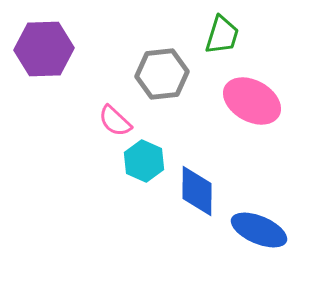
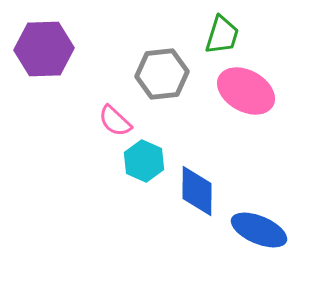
pink ellipse: moved 6 px left, 10 px up
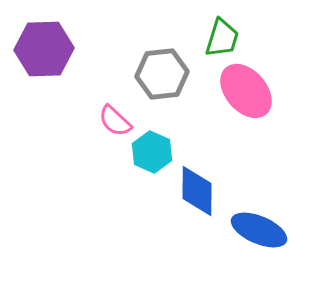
green trapezoid: moved 3 px down
pink ellipse: rotated 20 degrees clockwise
cyan hexagon: moved 8 px right, 9 px up
